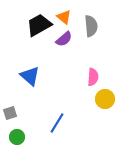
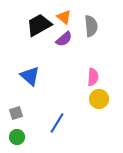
yellow circle: moved 6 px left
gray square: moved 6 px right
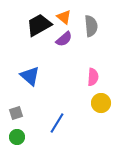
yellow circle: moved 2 px right, 4 px down
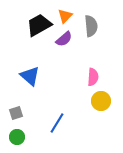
orange triangle: moved 1 px right, 1 px up; rotated 35 degrees clockwise
yellow circle: moved 2 px up
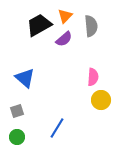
blue triangle: moved 5 px left, 2 px down
yellow circle: moved 1 px up
gray square: moved 1 px right, 2 px up
blue line: moved 5 px down
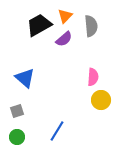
blue line: moved 3 px down
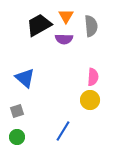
orange triangle: moved 1 px right; rotated 14 degrees counterclockwise
purple semicircle: rotated 42 degrees clockwise
yellow circle: moved 11 px left
blue line: moved 6 px right
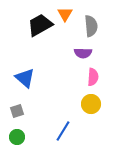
orange triangle: moved 1 px left, 2 px up
black trapezoid: moved 1 px right
purple semicircle: moved 19 px right, 14 px down
yellow circle: moved 1 px right, 4 px down
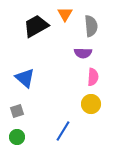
black trapezoid: moved 4 px left, 1 px down
